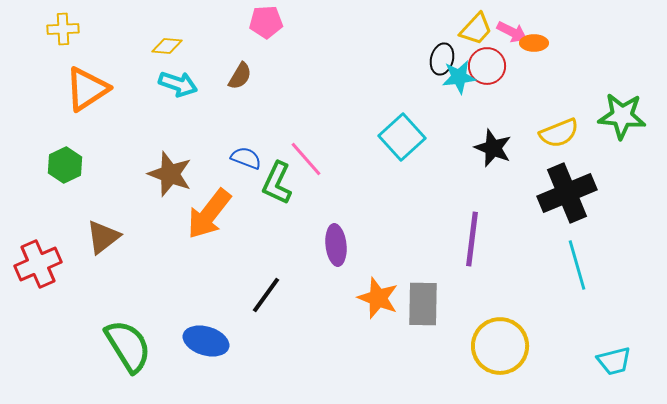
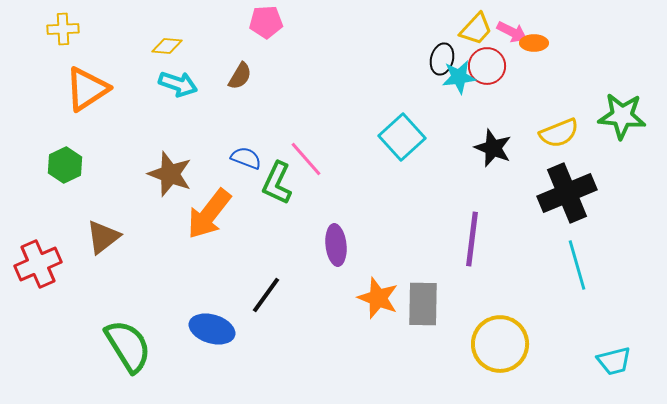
blue ellipse: moved 6 px right, 12 px up
yellow circle: moved 2 px up
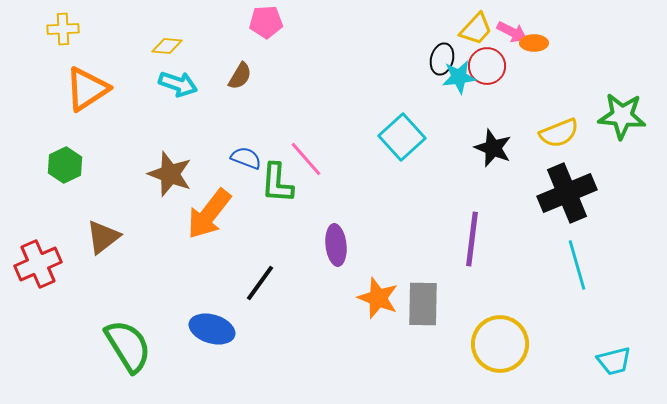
green L-shape: rotated 21 degrees counterclockwise
black line: moved 6 px left, 12 px up
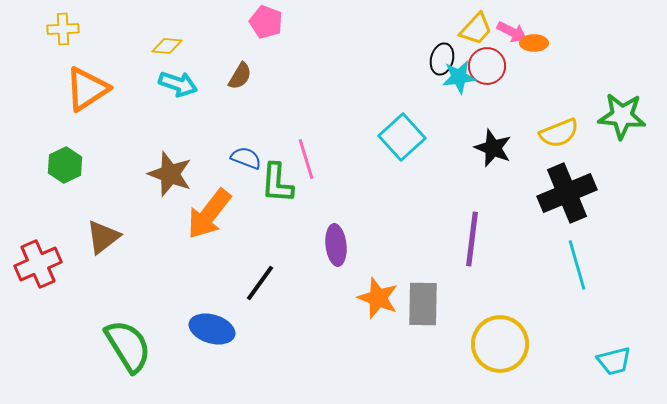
pink pentagon: rotated 24 degrees clockwise
pink line: rotated 24 degrees clockwise
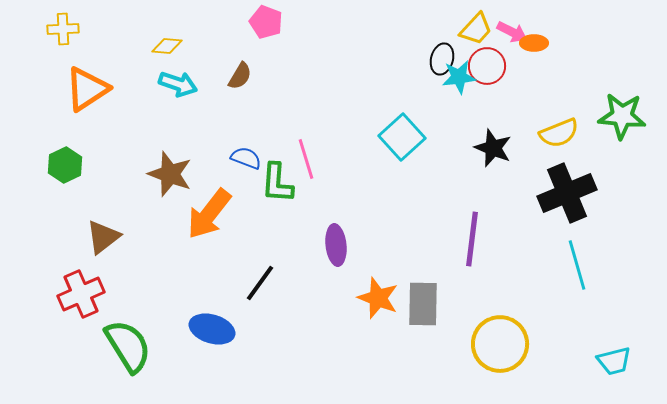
red cross: moved 43 px right, 30 px down
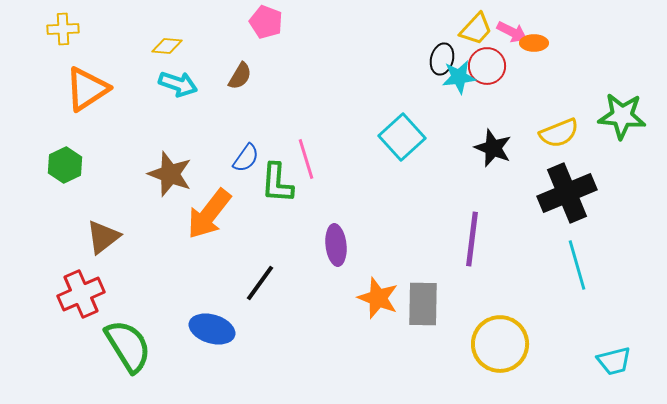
blue semicircle: rotated 104 degrees clockwise
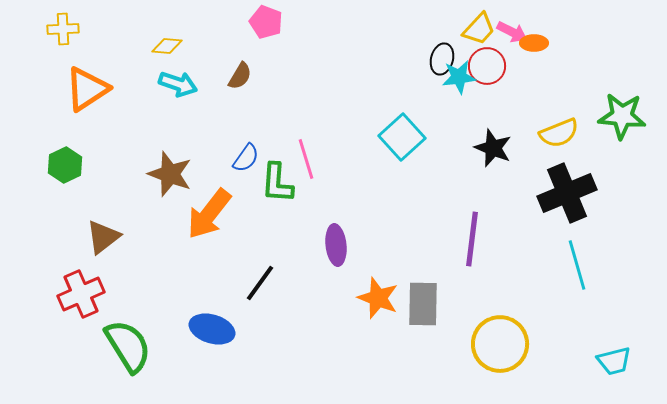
yellow trapezoid: moved 3 px right
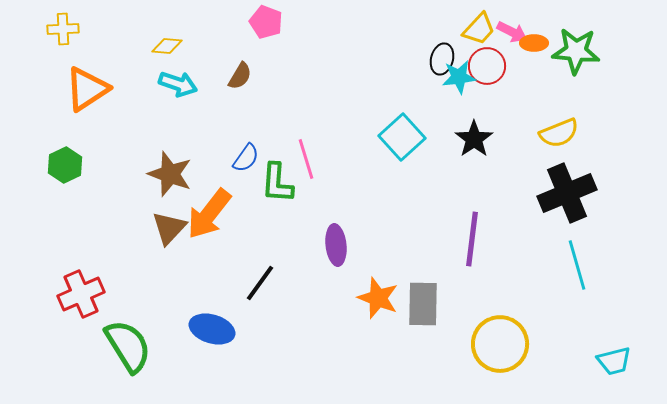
green star: moved 46 px left, 65 px up
black star: moved 19 px left, 9 px up; rotated 15 degrees clockwise
brown triangle: moved 66 px right, 9 px up; rotated 9 degrees counterclockwise
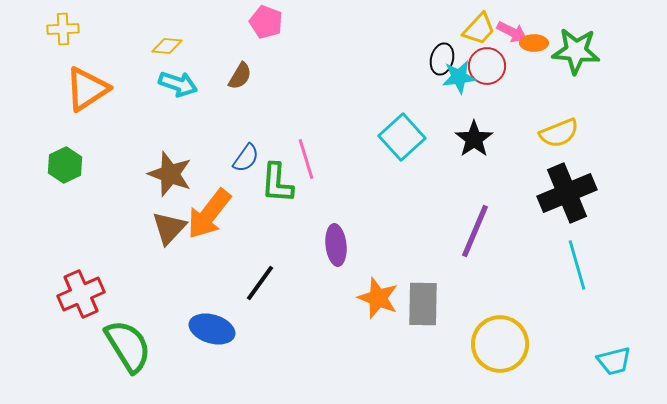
purple line: moved 3 px right, 8 px up; rotated 16 degrees clockwise
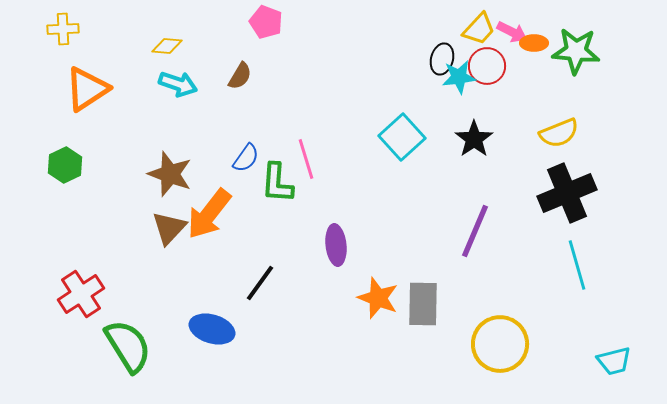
red cross: rotated 9 degrees counterclockwise
